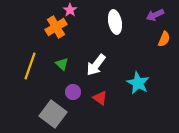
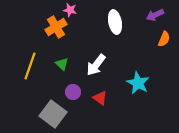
pink star: rotated 24 degrees counterclockwise
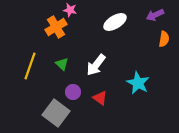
white ellipse: rotated 70 degrees clockwise
orange semicircle: rotated 14 degrees counterclockwise
gray square: moved 3 px right, 1 px up
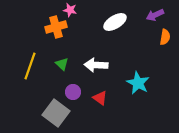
orange cross: rotated 15 degrees clockwise
orange semicircle: moved 1 px right, 2 px up
white arrow: rotated 55 degrees clockwise
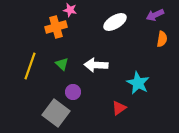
orange semicircle: moved 3 px left, 2 px down
red triangle: moved 19 px right, 10 px down; rotated 49 degrees clockwise
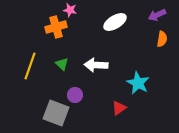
purple arrow: moved 2 px right
purple circle: moved 2 px right, 3 px down
gray square: rotated 16 degrees counterclockwise
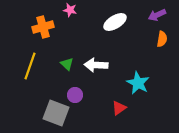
orange cross: moved 13 px left
green triangle: moved 5 px right
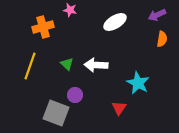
red triangle: rotated 21 degrees counterclockwise
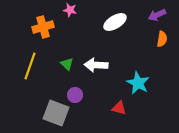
red triangle: rotated 49 degrees counterclockwise
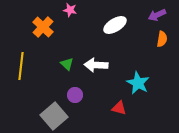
white ellipse: moved 3 px down
orange cross: rotated 30 degrees counterclockwise
yellow line: moved 9 px left; rotated 12 degrees counterclockwise
gray square: moved 2 px left, 3 px down; rotated 28 degrees clockwise
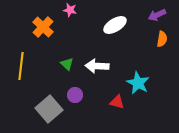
white arrow: moved 1 px right, 1 px down
red triangle: moved 2 px left, 6 px up
gray square: moved 5 px left, 7 px up
